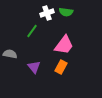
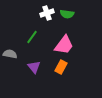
green semicircle: moved 1 px right, 2 px down
green line: moved 6 px down
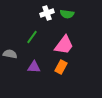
purple triangle: rotated 48 degrees counterclockwise
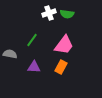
white cross: moved 2 px right
green line: moved 3 px down
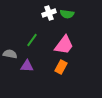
purple triangle: moved 7 px left, 1 px up
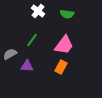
white cross: moved 11 px left, 2 px up; rotated 32 degrees counterclockwise
gray semicircle: rotated 40 degrees counterclockwise
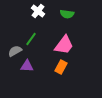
green line: moved 1 px left, 1 px up
gray semicircle: moved 5 px right, 3 px up
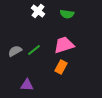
green line: moved 3 px right, 11 px down; rotated 16 degrees clockwise
pink trapezoid: rotated 145 degrees counterclockwise
purple triangle: moved 19 px down
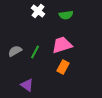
green semicircle: moved 1 px left, 1 px down; rotated 16 degrees counterclockwise
pink trapezoid: moved 2 px left
green line: moved 1 px right, 2 px down; rotated 24 degrees counterclockwise
orange rectangle: moved 2 px right
purple triangle: rotated 32 degrees clockwise
